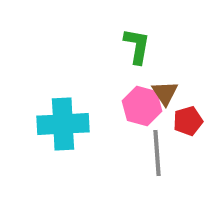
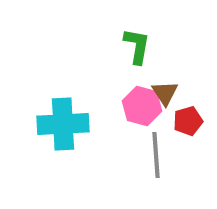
gray line: moved 1 px left, 2 px down
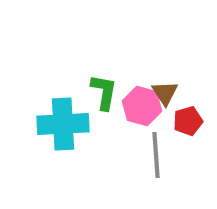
green L-shape: moved 33 px left, 46 px down
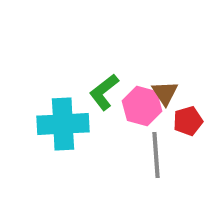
green L-shape: rotated 138 degrees counterclockwise
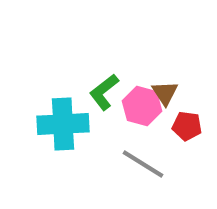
red pentagon: moved 1 px left, 5 px down; rotated 24 degrees clockwise
gray line: moved 13 px left, 9 px down; rotated 54 degrees counterclockwise
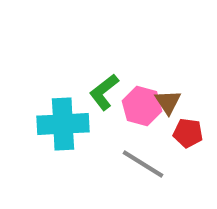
brown triangle: moved 3 px right, 9 px down
red pentagon: moved 1 px right, 7 px down
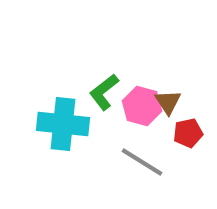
cyan cross: rotated 9 degrees clockwise
red pentagon: rotated 20 degrees counterclockwise
gray line: moved 1 px left, 2 px up
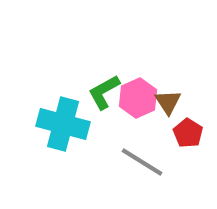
green L-shape: rotated 9 degrees clockwise
pink hexagon: moved 4 px left, 8 px up; rotated 21 degrees clockwise
cyan cross: rotated 9 degrees clockwise
red pentagon: rotated 28 degrees counterclockwise
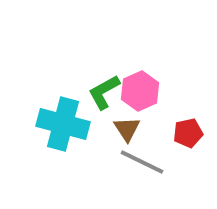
pink hexagon: moved 2 px right, 7 px up
brown triangle: moved 41 px left, 27 px down
red pentagon: rotated 28 degrees clockwise
gray line: rotated 6 degrees counterclockwise
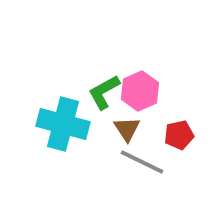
red pentagon: moved 9 px left, 2 px down
